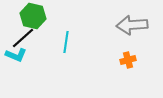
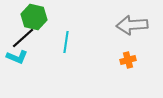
green hexagon: moved 1 px right, 1 px down
cyan L-shape: moved 1 px right, 2 px down
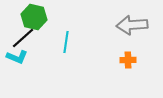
orange cross: rotated 14 degrees clockwise
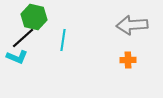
cyan line: moved 3 px left, 2 px up
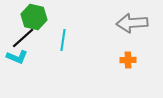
gray arrow: moved 2 px up
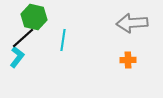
cyan L-shape: rotated 75 degrees counterclockwise
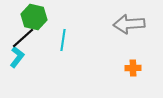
gray arrow: moved 3 px left, 1 px down
orange cross: moved 5 px right, 8 px down
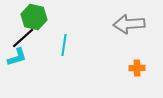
cyan line: moved 1 px right, 5 px down
cyan L-shape: rotated 35 degrees clockwise
orange cross: moved 4 px right
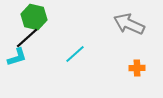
gray arrow: rotated 28 degrees clockwise
black line: moved 4 px right
cyan line: moved 11 px right, 9 px down; rotated 40 degrees clockwise
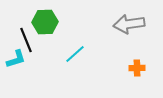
green hexagon: moved 11 px right, 5 px down; rotated 15 degrees counterclockwise
gray arrow: rotated 32 degrees counterclockwise
black line: moved 1 px left, 2 px down; rotated 70 degrees counterclockwise
cyan L-shape: moved 1 px left, 2 px down
